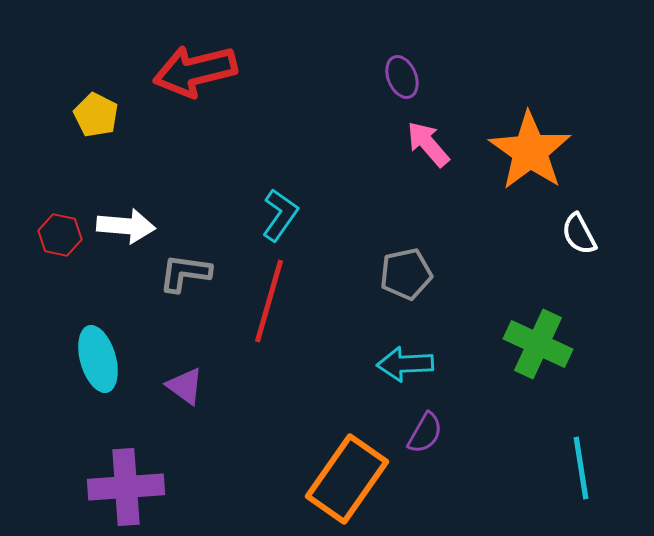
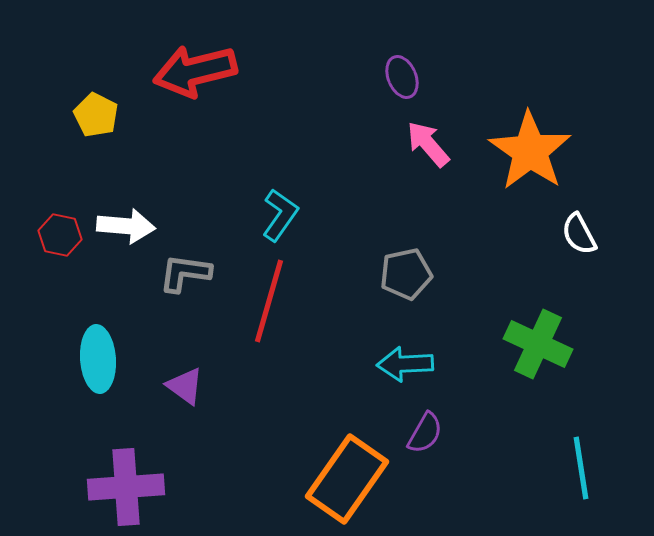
cyan ellipse: rotated 12 degrees clockwise
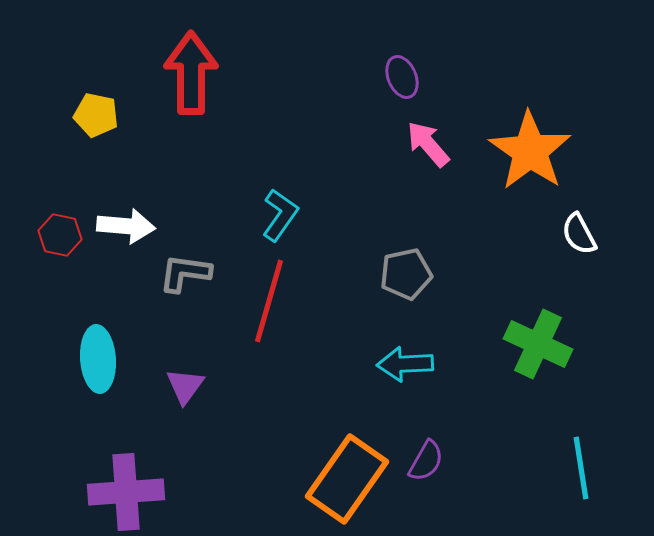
red arrow: moved 4 px left, 2 px down; rotated 104 degrees clockwise
yellow pentagon: rotated 15 degrees counterclockwise
purple triangle: rotated 30 degrees clockwise
purple semicircle: moved 1 px right, 28 px down
purple cross: moved 5 px down
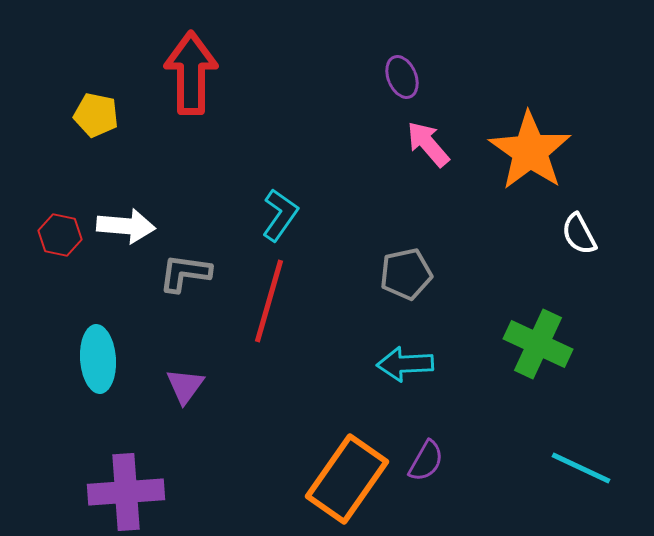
cyan line: rotated 56 degrees counterclockwise
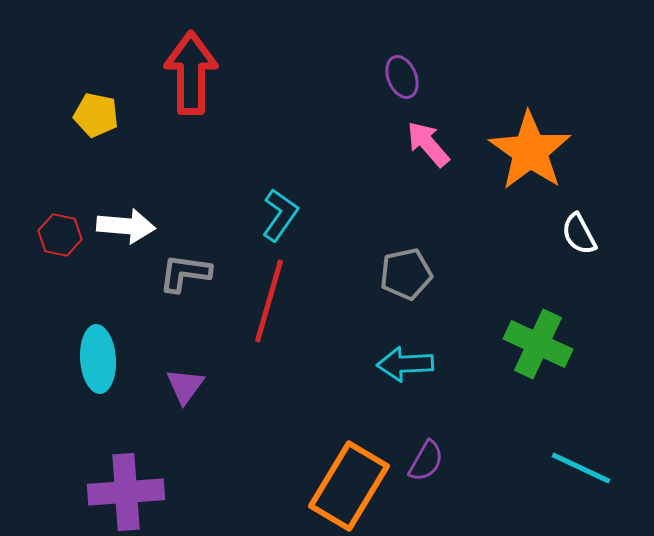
orange rectangle: moved 2 px right, 7 px down; rotated 4 degrees counterclockwise
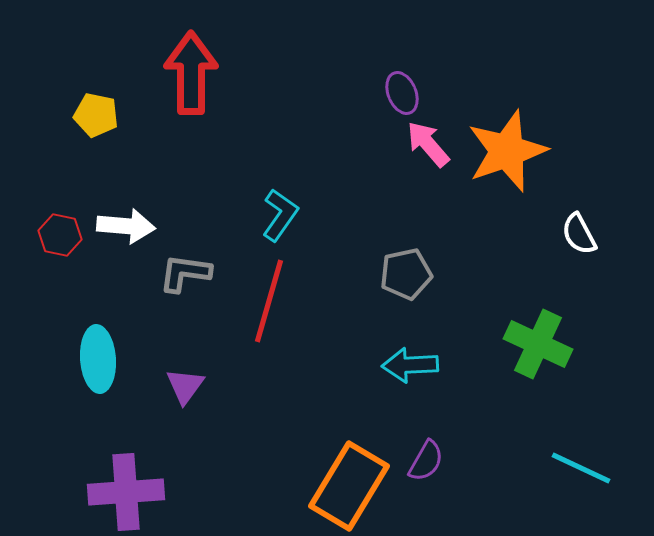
purple ellipse: moved 16 px down
orange star: moved 23 px left; rotated 18 degrees clockwise
cyan arrow: moved 5 px right, 1 px down
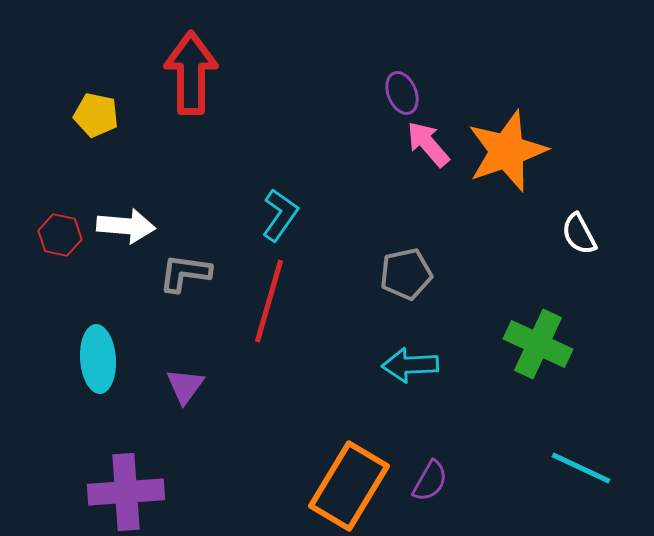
purple semicircle: moved 4 px right, 20 px down
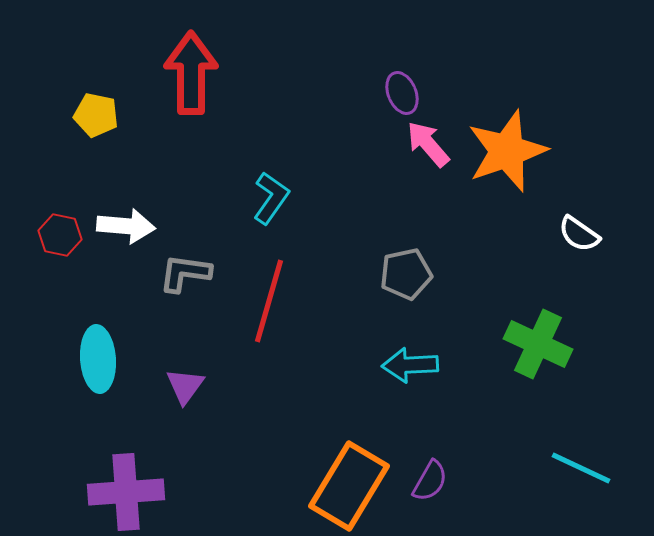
cyan L-shape: moved 9 px left, 17 px up
white semicircle: rotated 27 degrees counterclockwise
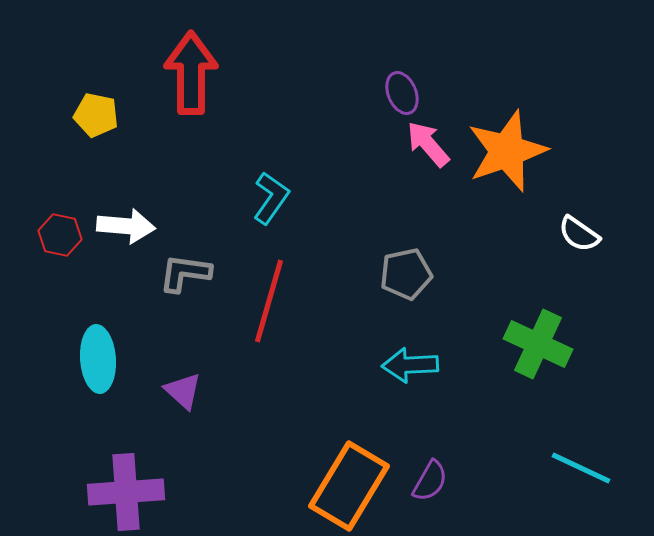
purple triangle: moved 2 px left, 5 px down; rotated 24 degrees counterclockwise
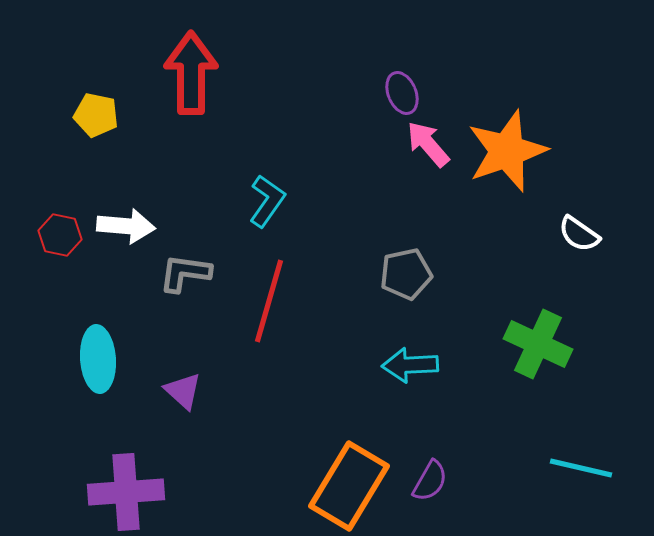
cyan L-shape: moved 4 px left, 3 px down
cyan line: rotated 12 degrees counterclockwise
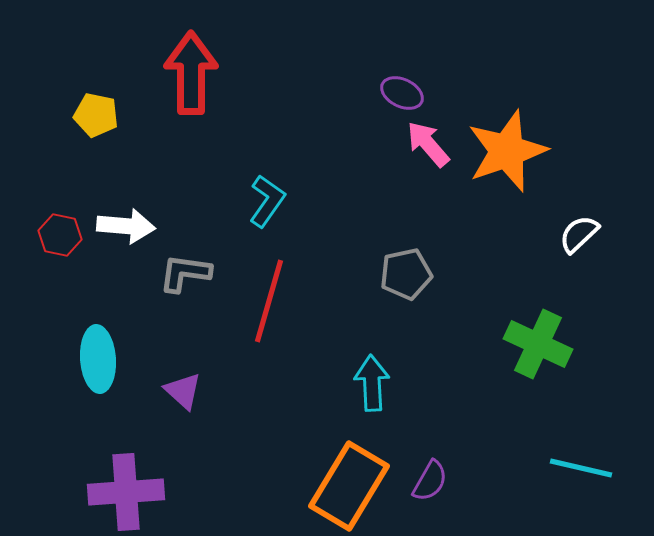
purple ellipse: rotated 42 degrees counterclockwise
white semicircle: rotated 102 degrees clockwise
cyan arrow: moved 38 px left, 18 px down; rotated 90 degrees clockwise
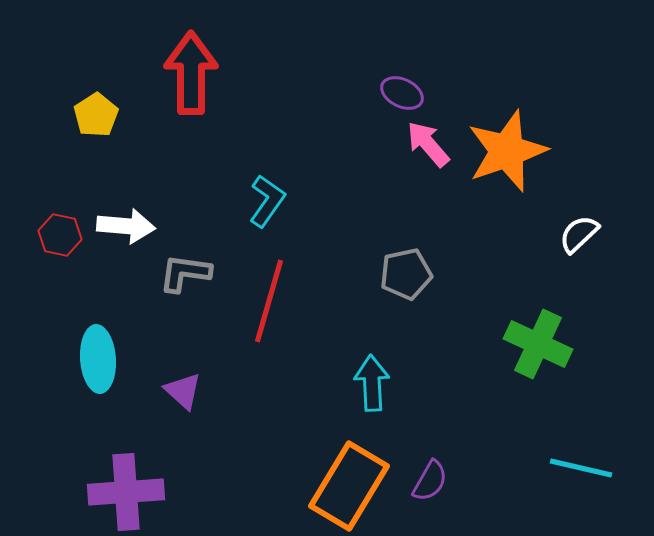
yellow pentagon: rotated 27 degrees clockwise
